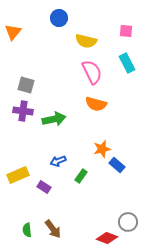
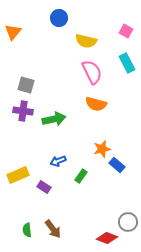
pink square: rotated 24 degrees clockwise
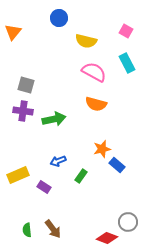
pink semicircle: moved 2 px right; rotated 35 degrees counterclockwise
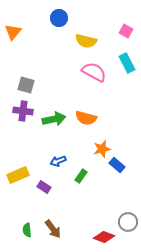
orange semicircle: moved 10 px left, 14 px down
red diamond: moved 3 px left, 1 px up
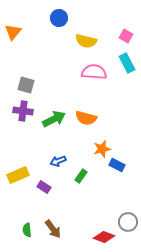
pink square: moved 5 px down
pink semicircle: rotated 25 degrees counterclockwise
green arrow: rotated 15 degrees counterclockwise
blue rectangle: rotated 14 degrees counterclockwise
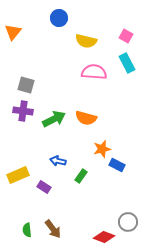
blue arrow: rotated 35 degrees clockwise
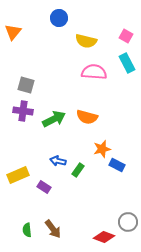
orange semicircle: moved 1 px right, 1 px up
green rectangle: moved 3 px left, 6 px up
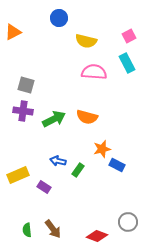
orange triangle: rotated 24 degrees clockwise
pink square: moved 3 px right; rotated 32 degrees clockwise
red diamond: moved 7 px left, 1 px up
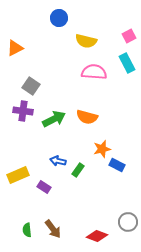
orange triangle: moved 2 px right, 16 px down
gray square: moved 5 px right, 1 px down; rotated 18 degrees clockwise
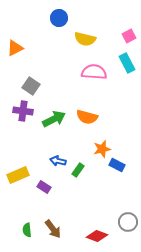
yellow semicircle: moved 1 px left, 2 px up
